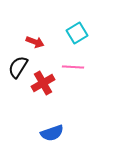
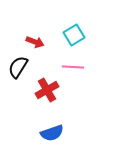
cyan square: moved 3 px left, 2 px down
red cross: moved 4 px right, 7 px down
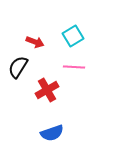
cyan square: moved 1 px left, 1 px down
pink line: moved 1 px right
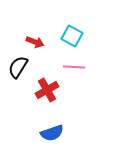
cyan square: moved 1 px left; rotated 30 degrees counterclockwise
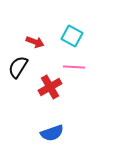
red cross: moved 3 px right, 3 px up
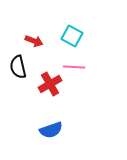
red arrow: moved 1 px left, 1 px up
black semicircle: rotated 45 degrees counterclockwise
red cross: moved 3 px up
blue semicircle: moved 1 px left, 3 px up
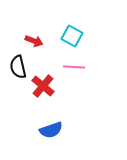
red cross: moved 7 px left, 2 px down; rotated 20 degrees counterclockwise
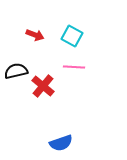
red arrow: moved 1 px right, 6 px up
black semicircle: moved 2 px left, 4 px down; rotated 90 degrees clockwise
blue semicircle: moved 10 px right, 13 px down
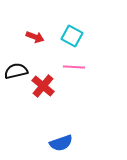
red arrow: moved 2 px down
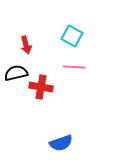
red arrow: moved 9 px left, 8 px down; rotated 54 degrees clockwise
black semicircle: moved 2 px down
red cross: moved 2 px left, 1 px down; rotated 30 degrees counterclockwise
